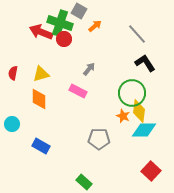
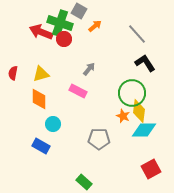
cyan circle: moved 41 px right
red square: moved 2 px up; rotated 18 degrees clockwise
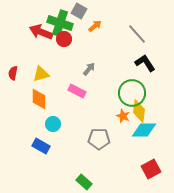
pink rectangle: moved 1 px left
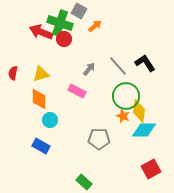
gray line: moved 19 px left, 32 px down
green circle: moved 6 px left, 3 px down
cyan circle: moved 3 px left, 4 px up
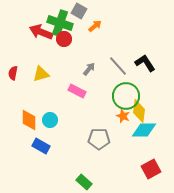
orange diamond: moved 10 px left, 21 px down
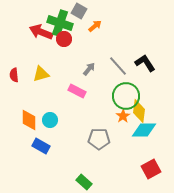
red semicircle: moved 1 px right, 2 px down; rotated 16 degrees counterclockwise
orange star: rotated 16 degrees clockwise
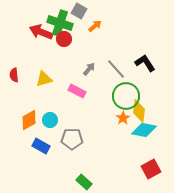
gray line: moved 2 px left, 3 px down
yellow triangle: moved 3 px right, 5 px down
orange star: moved 2 px down
orange diamond: rotated 60 degrees clockwise
cyan diamond: rotated 10 degrees clockwise
gray pentagon: moved 27 px left
